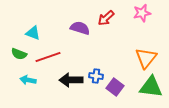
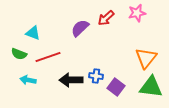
pink star: moved 5 px left
purple semicircle: rotated 60 degrees counterclockwise
purple square: moved 1 px right
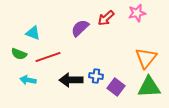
green triangle: moved 2 px left; rotated 10 degrees counterclockwise
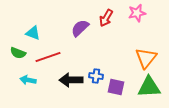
red arrow: rotated 18 degrees counterclockwise
green semicircle: moved 1 px left, 1 px up
purple square: rotated 24 degrees counterclockwise
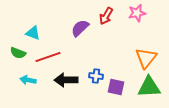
red arrow: moved 2 px up
black arrow: moved 5 px left
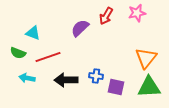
cyan arrow: moved 1 px left, 2 px up
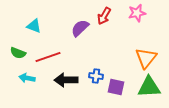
red arrow: moved 2 px left
cyan triangle: moved 1 px right, 7 px up
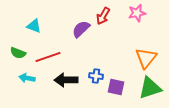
red arrow: moved 1 px left
purple semicircle: moved 1 px right, 1 px down
green triangle: moved 1 px right, 1 px down; rotated 15 degrees counterclockwise
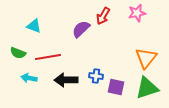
red line: rotated 10 degrees clockwise
cyan arrow: moved 2 px right
green triangle: moved 3 px left
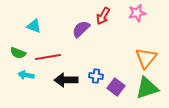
cyan arrow: moved 3 px left, 3 px up
purple square: rotated 24 degrees clockwise
